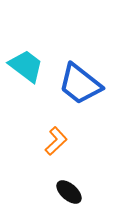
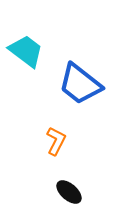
cyan trapezoid: moved 15 px up
orange L-shape: rotated 20 degrees counterclockwise
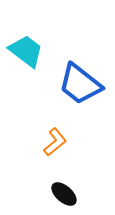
orange L-shape: moved 1 px left, 1 px down; rotated 24 degrees clockwise
black ellipse: moved 5 px left, 2 px down
